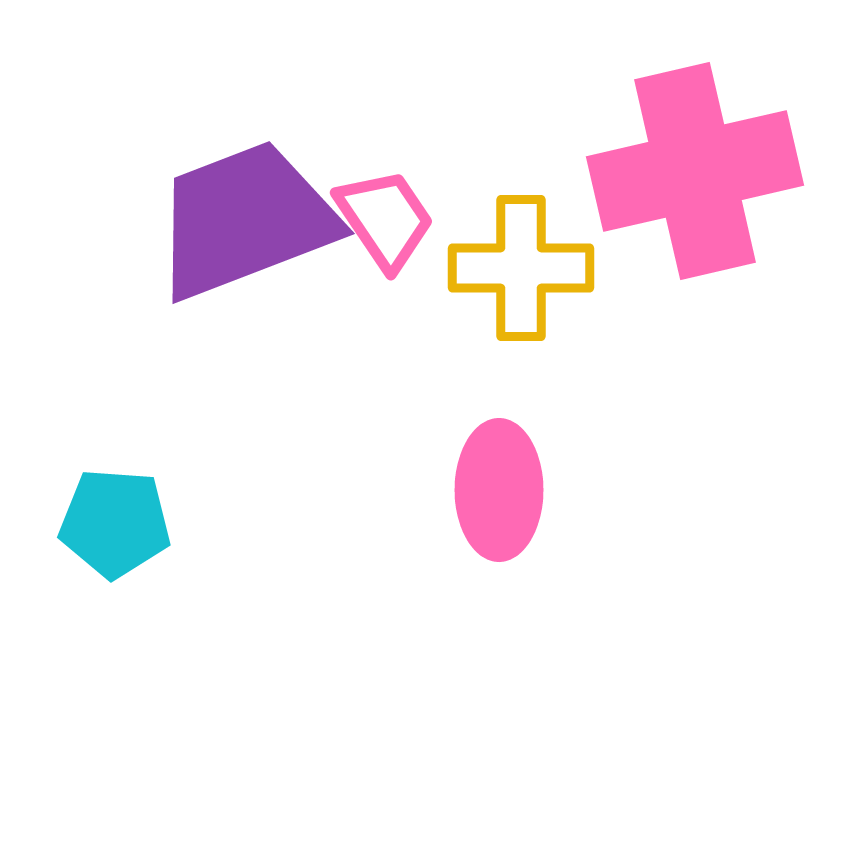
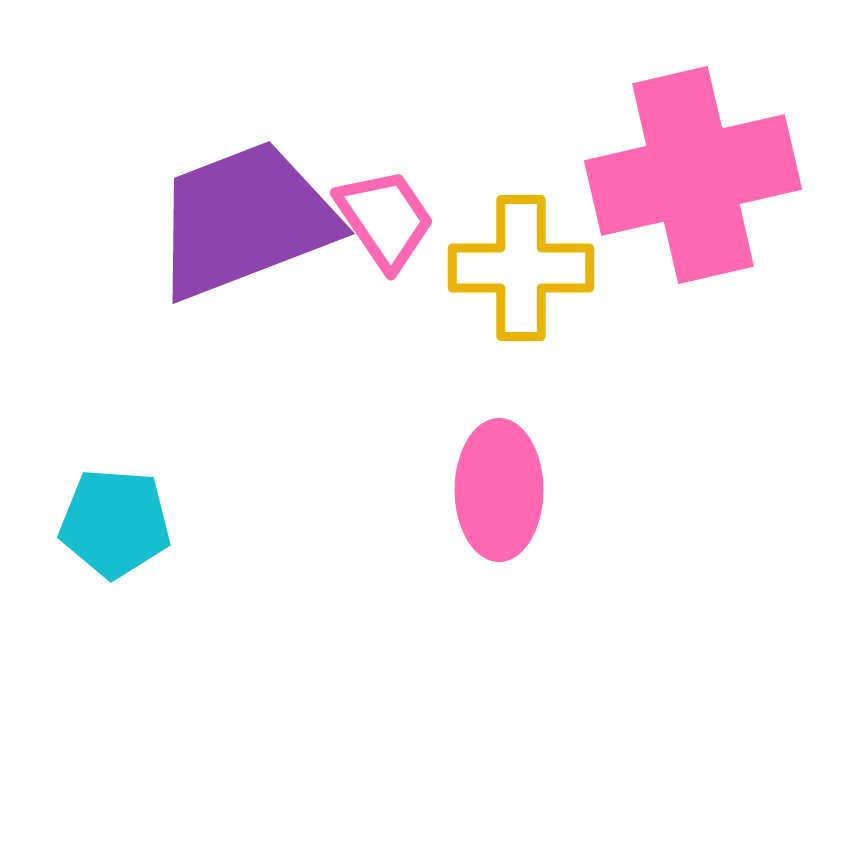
pink cross: moved 2 px left, 4 px down
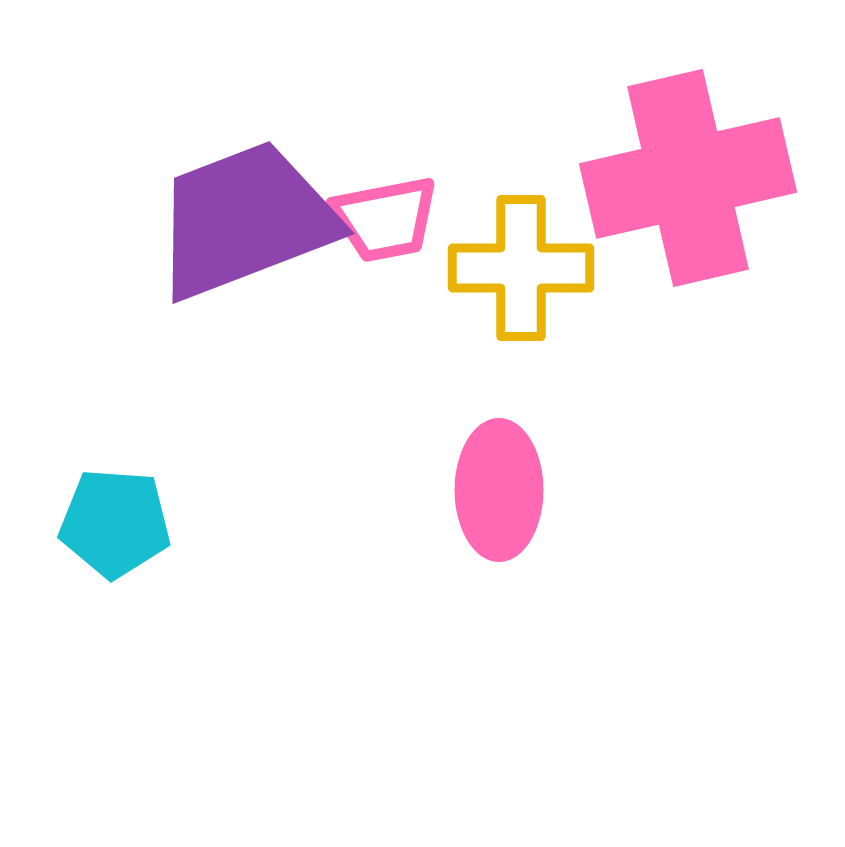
pink cross: moved 5 px left, 3 px down
pink trapezoid: rotated 113 degrees clockwise
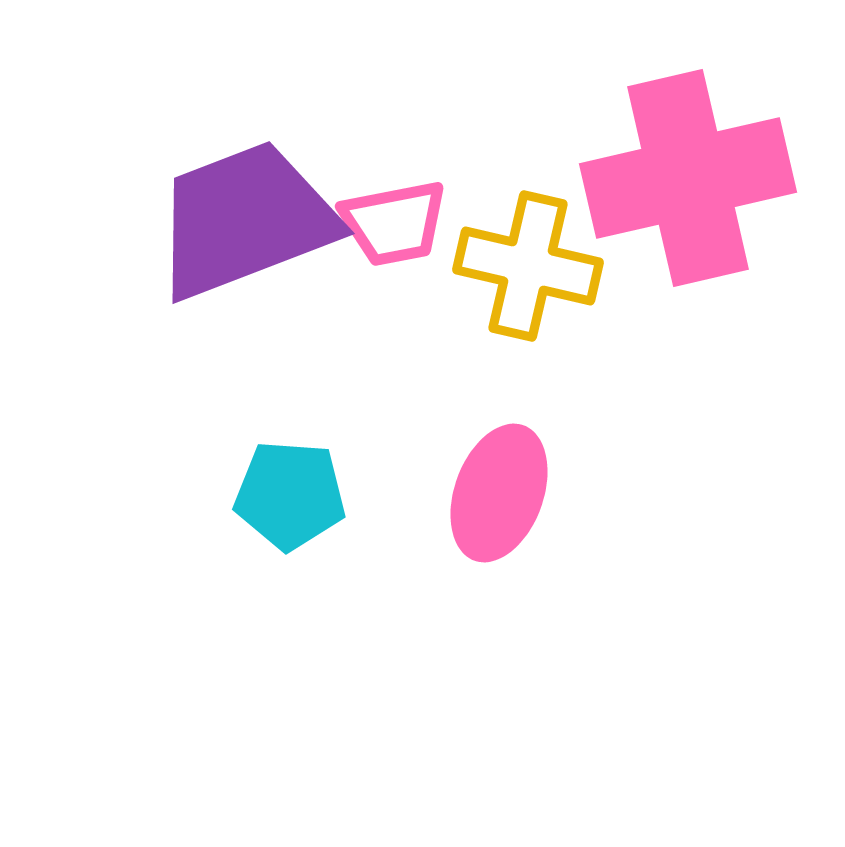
pink trapezoid: moved 9 px right, 4 px down
yellow cross: moved 7 px right, 2 px up; rotated 13 degrees clockwise
pink ellipse: moved 3 px down; rotated 20 degrees clockwise
cyan pentagon: moved 175 px right, 28 px up
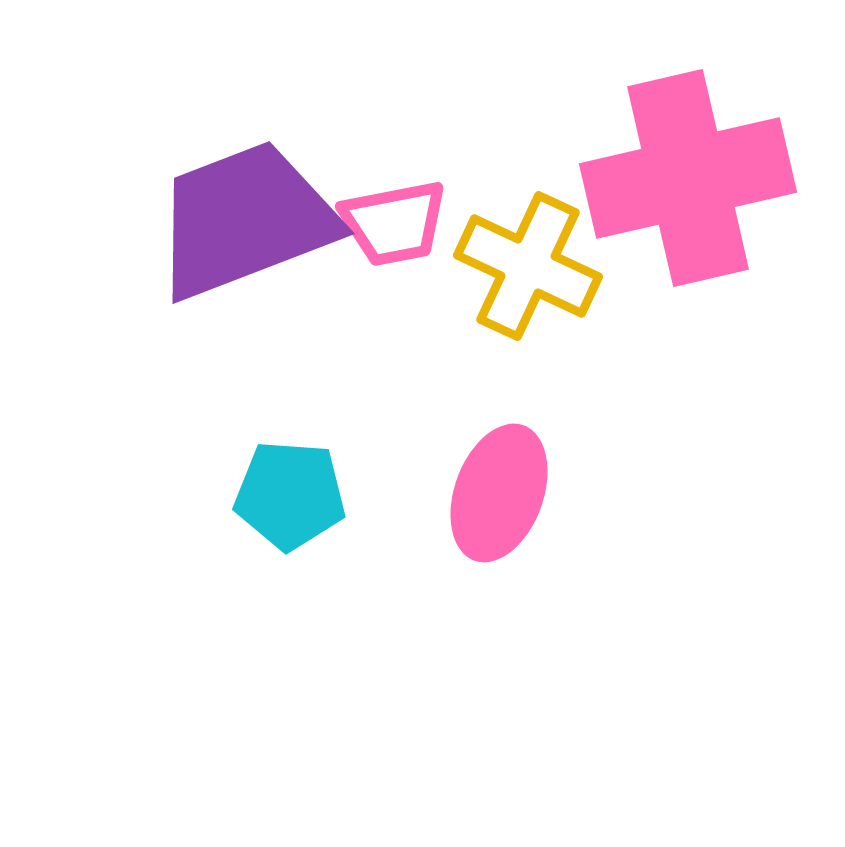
yellow cross: rotated 12 degrees clockwise
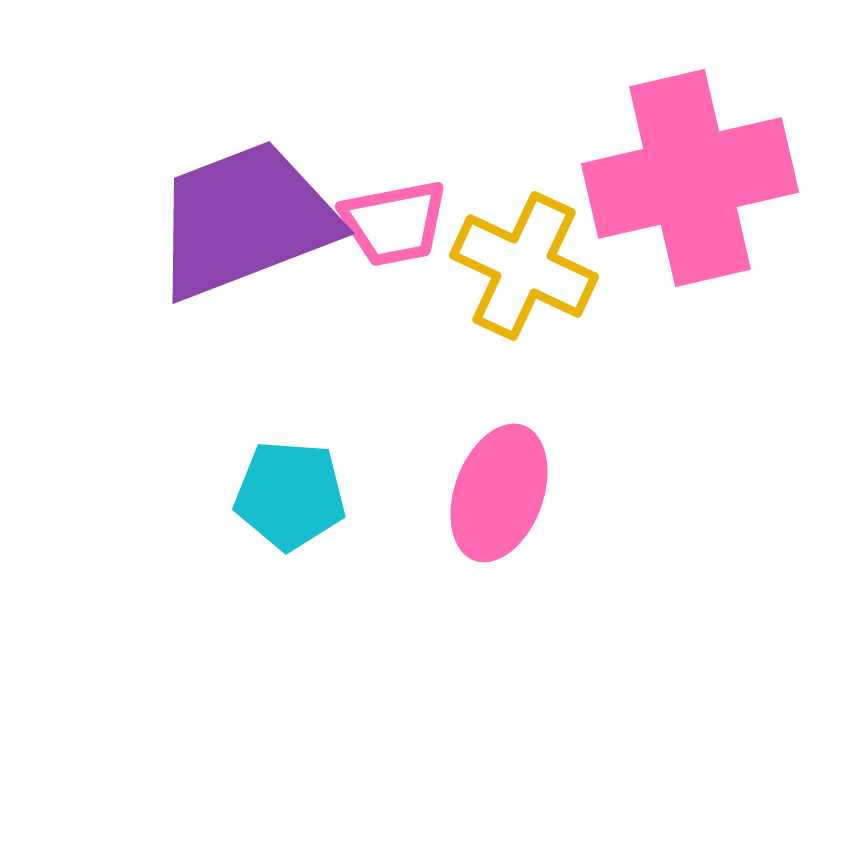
pink cross: moved 2 px right
yellow cross: moved 4 px left
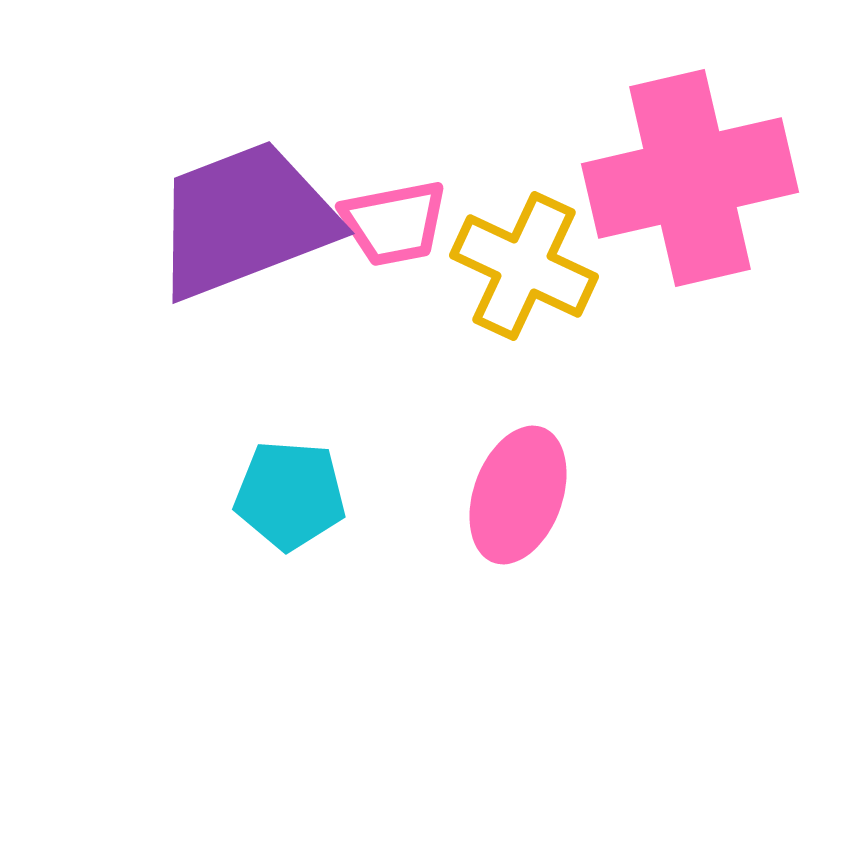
pink ellipse: moved 19 px right, 2 px down
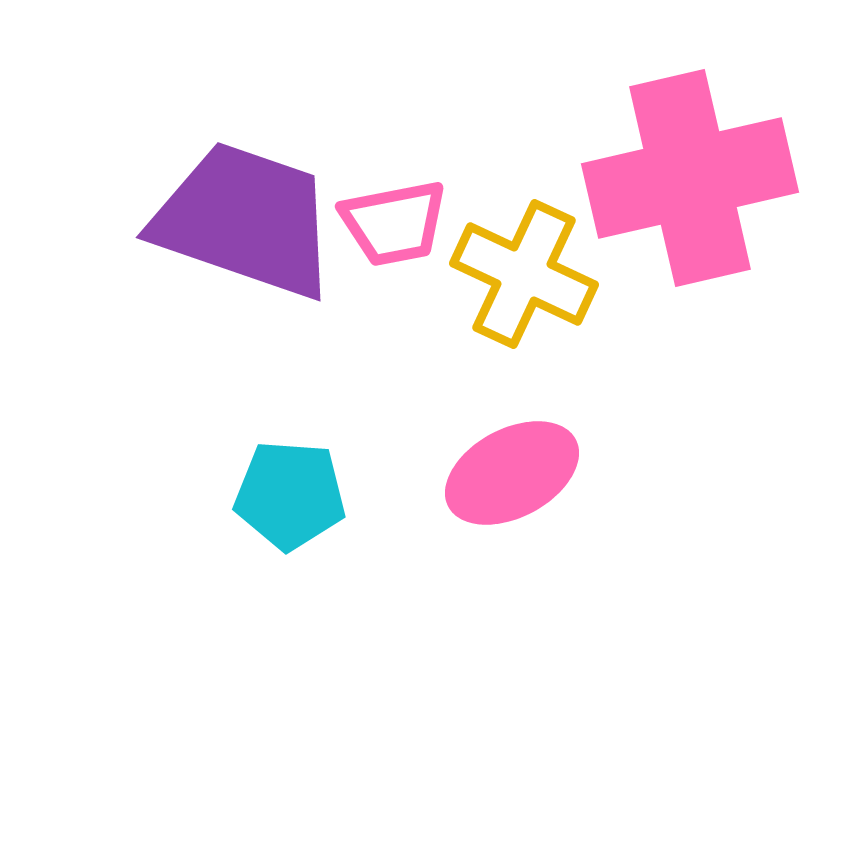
purple trapezoid: rotated 40 degrees clockwise
yellow cross: moved 8 px down
pink ellipse: moved 6 px left, 22 px up; rotated 42 degrees clockwise
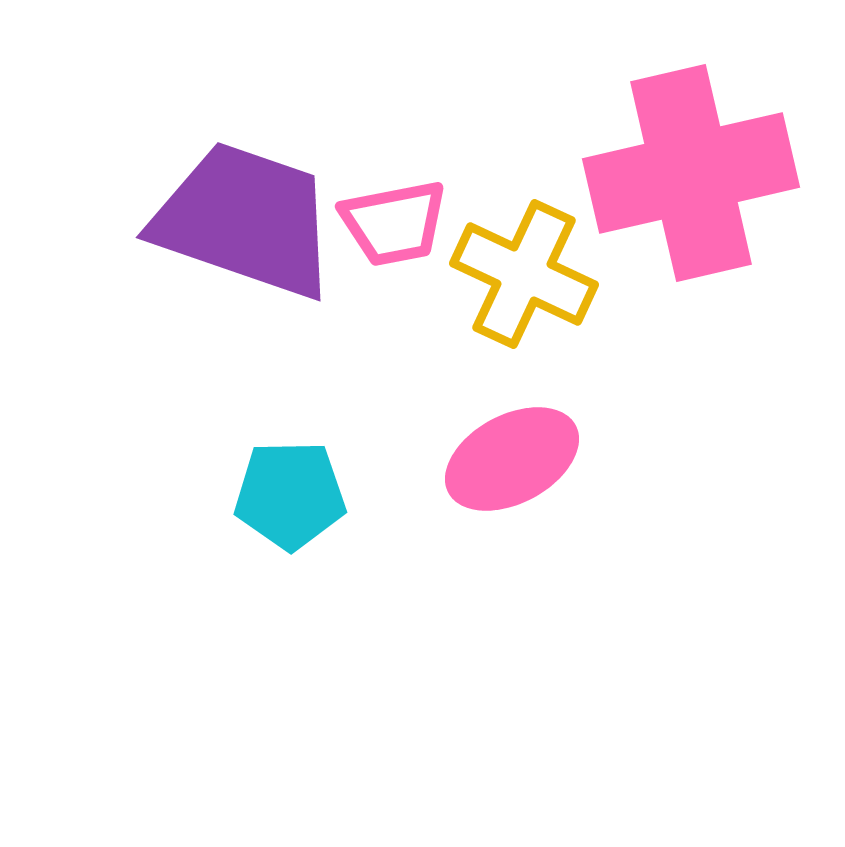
pink cross: moved 1 px right, 5 px up
pink ellipse: moved 14 px up
cyan pentagon: rotated 5 degrees counterclockwise
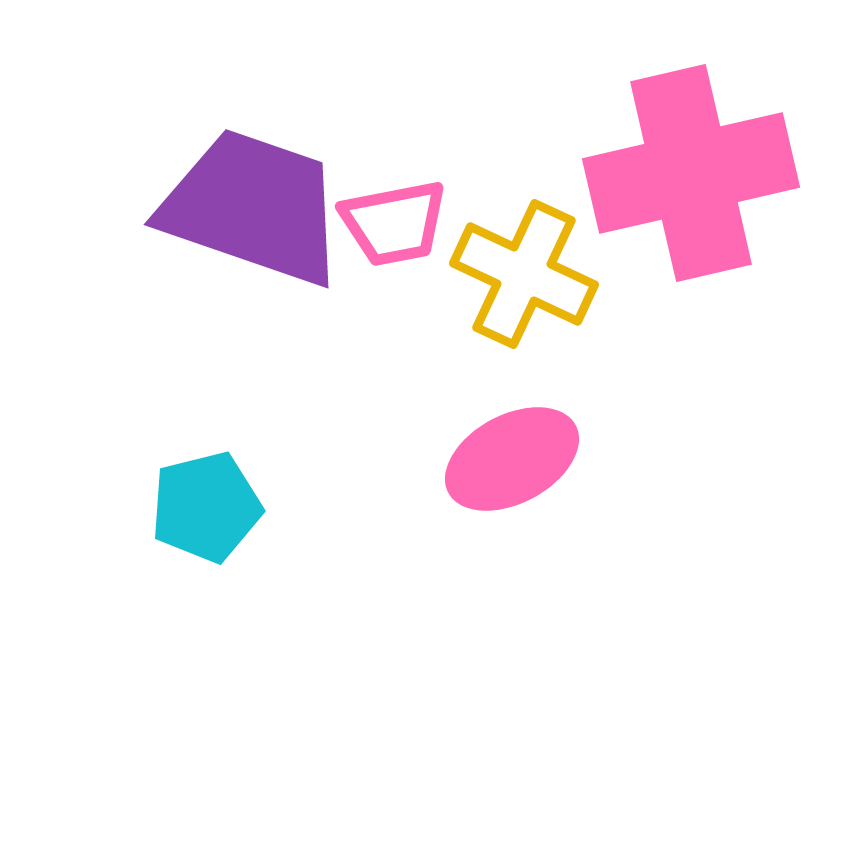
purple trapezoid: moved 8 px right, 13 px up
cyan pentagon: moved 84 px left, 12 px down; rotated 13 degrees counterclockwise
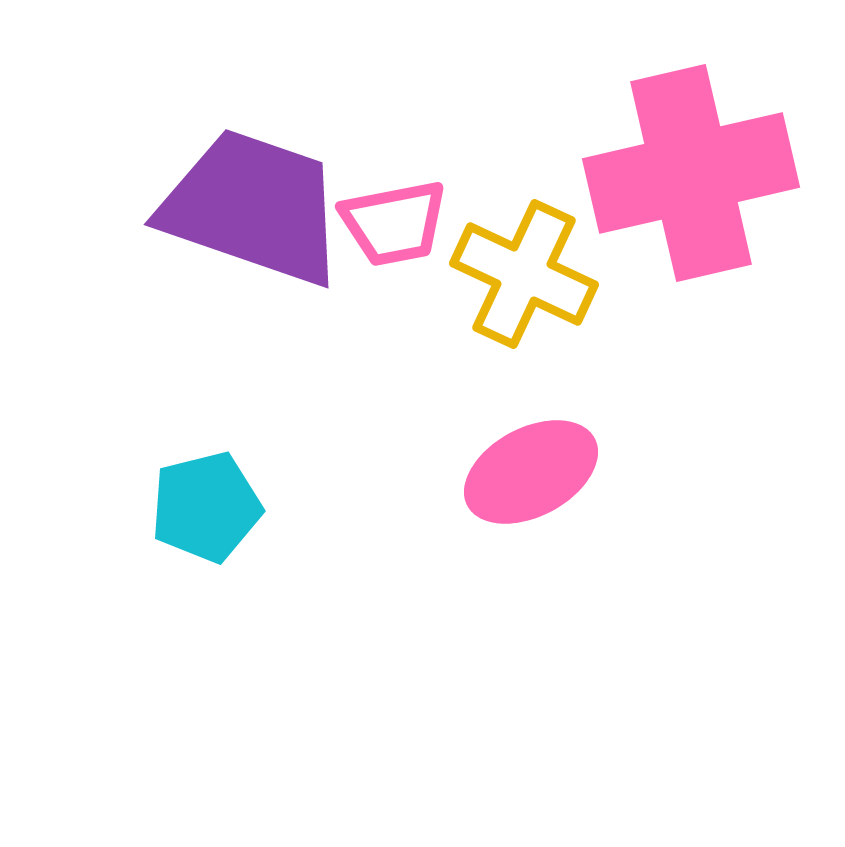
pink ellipse: moved 19 px right, 13 px down
